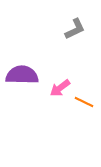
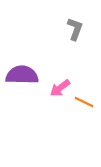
gray L-shape: rotated 45 degrees counterclockwise
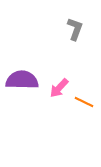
purple semicircle: moved 5 px down
pink arrow: moved 1 px left; rotated 10 degrees counterclockwise
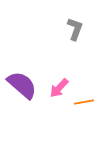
purple semicircle: moved 5 px down; rotated 40 degrees clockwise
orange line: rotated 36 degrees counterclockwise
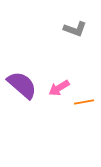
gray L-shape: rotated 90 degrees clockwise
pink arrow: rotated 15 degrees clockwise
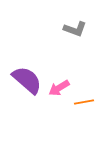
purple semicircle: moved 5 px right, 5 px up
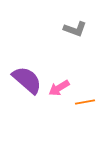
orange line: moved 1 px right
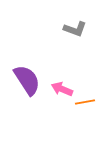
purple semicircle: rotated 16 degrees clockwise
pink arrow: moved 3 px right, 1 px down; rotated 55 degrees clockwise
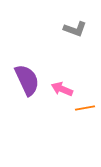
purple semicircle: rotated 8 degrees clockwise
orange line: moved 6 px down
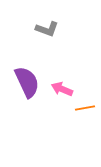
gray L-shape: moved 28 px left
purple semicircle: moved 2 px down
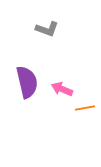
purple semicircle: rotated 12 degrees clockwise
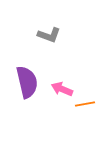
gray L-shape: moved 2 px right, 6 px down
orange line: moved 4 px up
